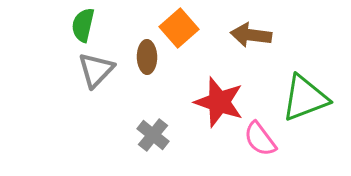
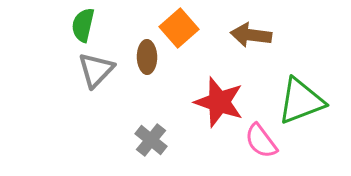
green triangle: moved 4 px left, 3 px down
gray cross: moved 2 px left, 5 px down
pink semicircle: moved 1 px right, 2 px down
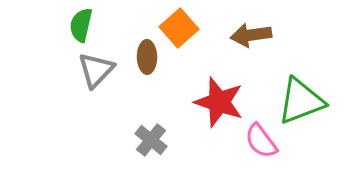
green semicircle: moved 2 px left
brown arrow: rotated 15 degrees counterclockwise
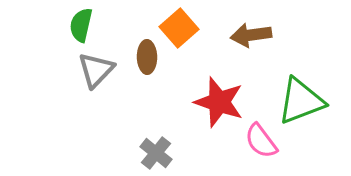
gray cross: moved 5 px right, 13 px down
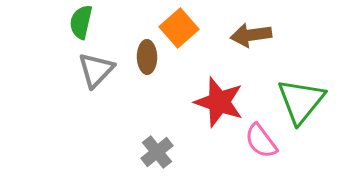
green semicircle: moved 3 px up
green triangle: rotated 30 degrees counterclockwise
gray cross: moved 1 px right, 1 px up; rotated 12 degrees clockwise
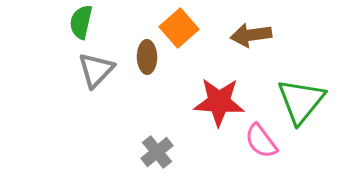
red star: rotated 15 degrees counterclockwise
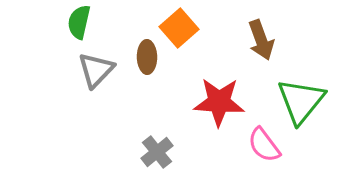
green semicircle: moved 2 px left
brown arrow: moved 10 px right, 5 px down; rotated 102 degrees counterclockwise
pink semicircle: moved 3 px right, 4 px down
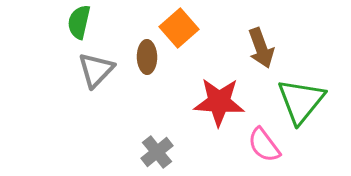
brown arrow: moved 8 px down
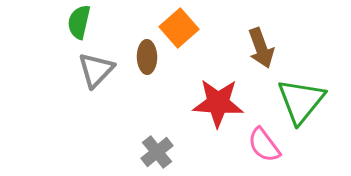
red star: moved 1 px left, 1 px down
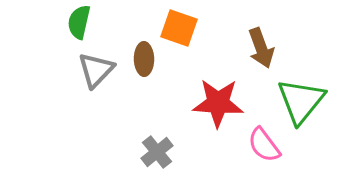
orange square: rotated 30 degrees counterclockwise
brown ellipse: moved 3 px left, 2 px down
